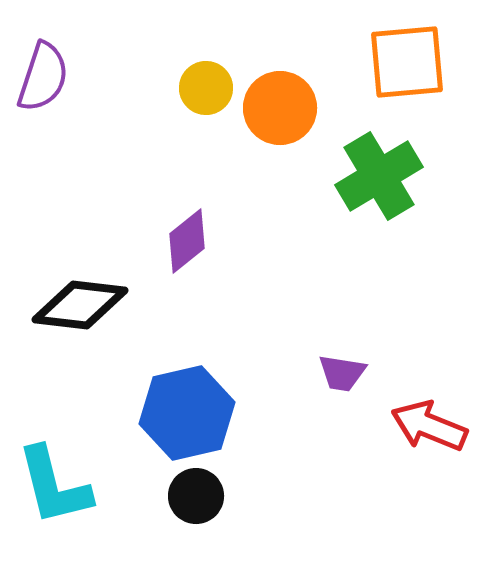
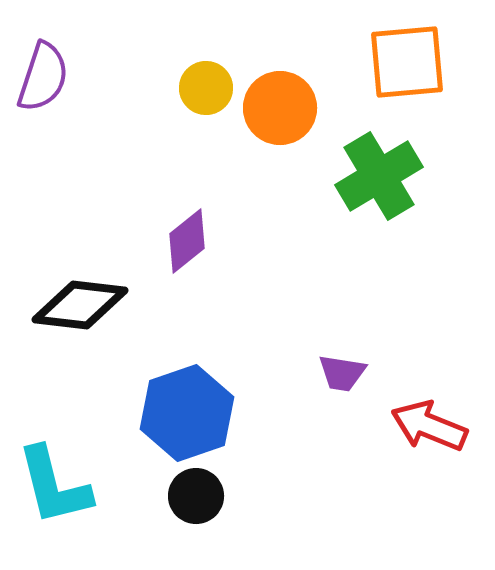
blue hexagon: rotated 6 degrees counterclockwise
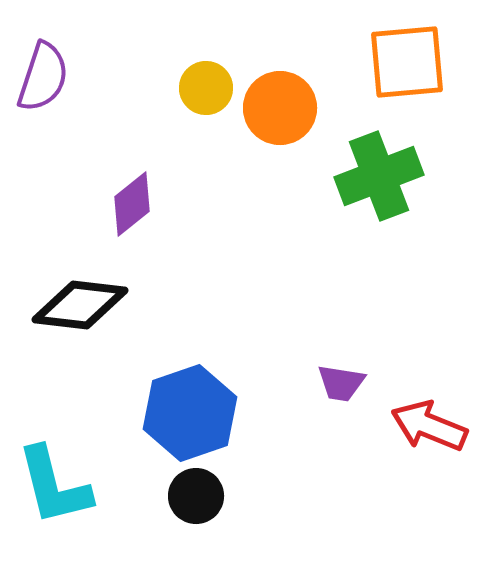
green cross: rotated 10 degrees clockwise
purple diamond: moved 55 px left, 37 px up
purple trapezoid: moved 1 px left, 10 px down
blue hexagon: moved 3 px right
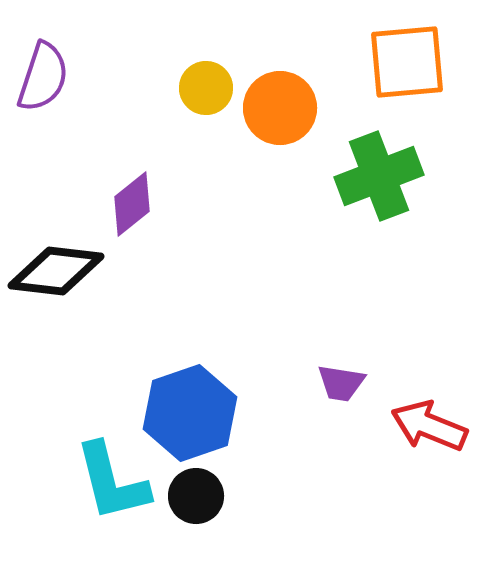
black diamond: moved 24 px left, 34 px up
cyan L-shape: moved 58 px right, 4 px up
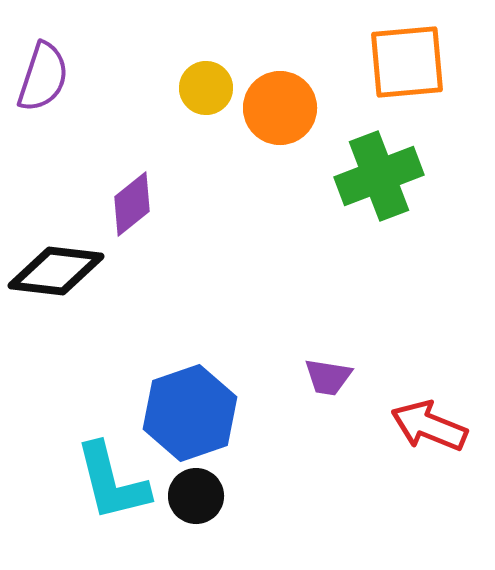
purple trapezoid: moved 13 px left, 6 px up
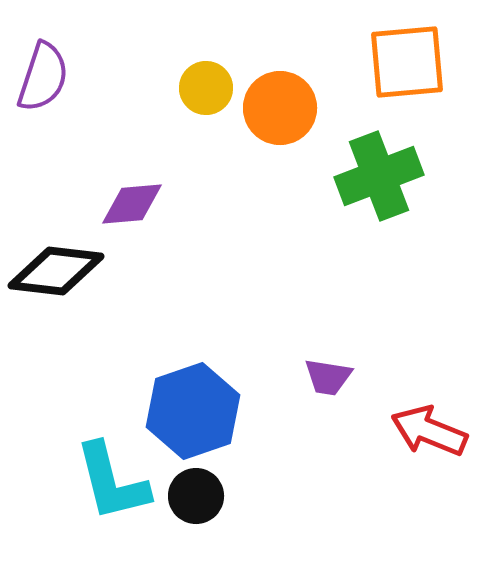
purple diamond: rotated 34 degrees clockwise
blue hexagon: moved 3 px right, 2 px up
red arrow: moved 5 px down
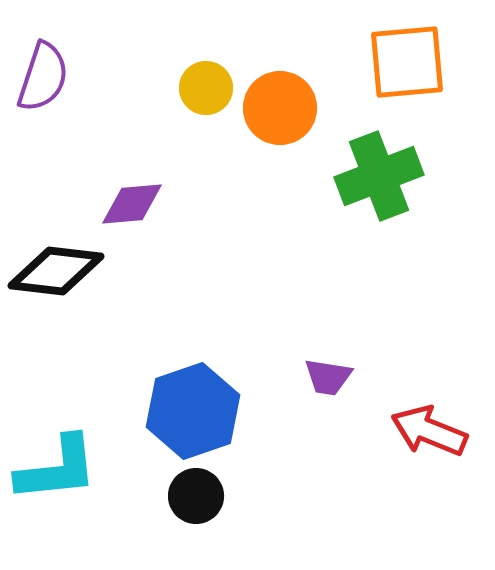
cyan L-shape: moved 55 px left, 13 px up; rotated 82 degrees counterclockwise
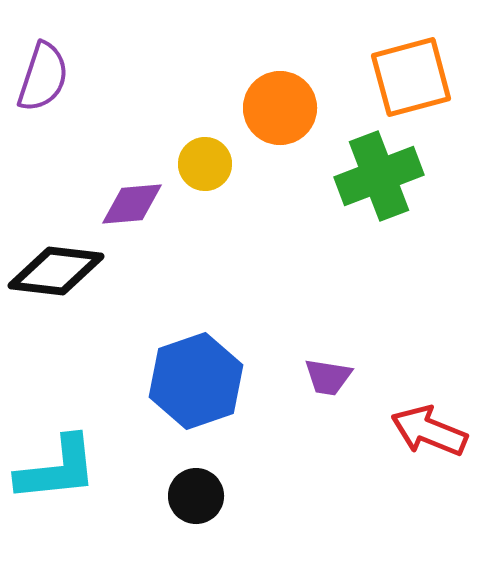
orange square: moved 4 px right, 15 px down; rotated 10 degrees counterclockwise
yellow circle: moved 1 px left, 76 px down
blue hexagon: moved 3 px right, 30 px up
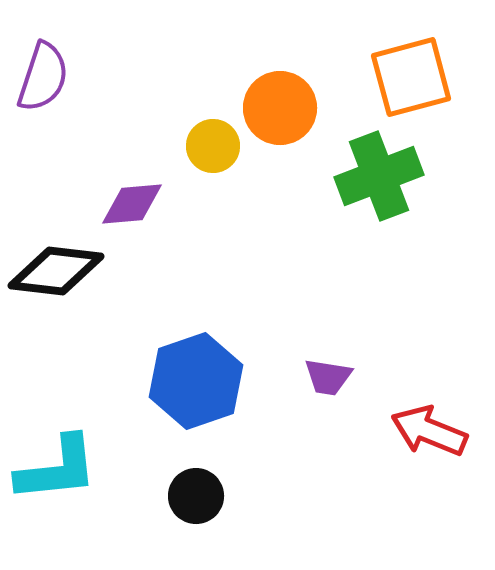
yellow circle: moved 8 px right, 18 px up
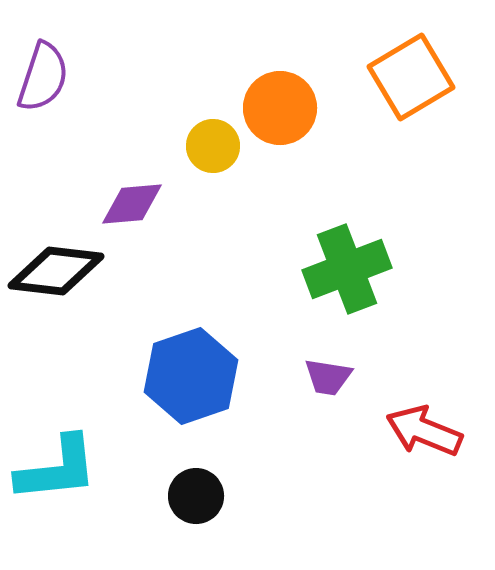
orange square: rotated 16 degrees counterclockwise
green cross: moved 32 px left, 93 px down
blue hexagon: moved 5 px left, 5 px up
red arrow: moved 5 px left
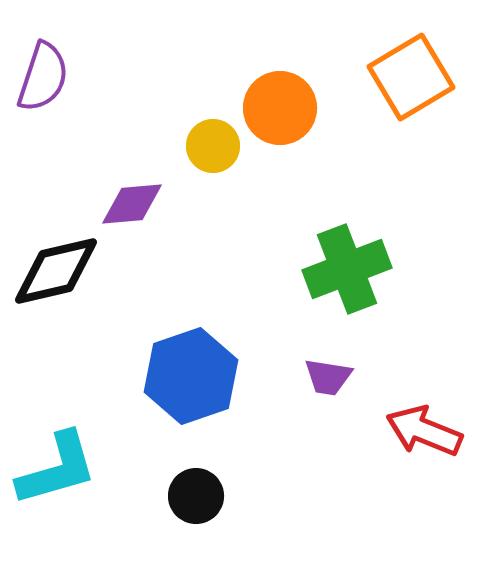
black diamond: rotated 20 degrees counterclockwise
cyan L-shape: rotated 10 degrees counterclockwise
